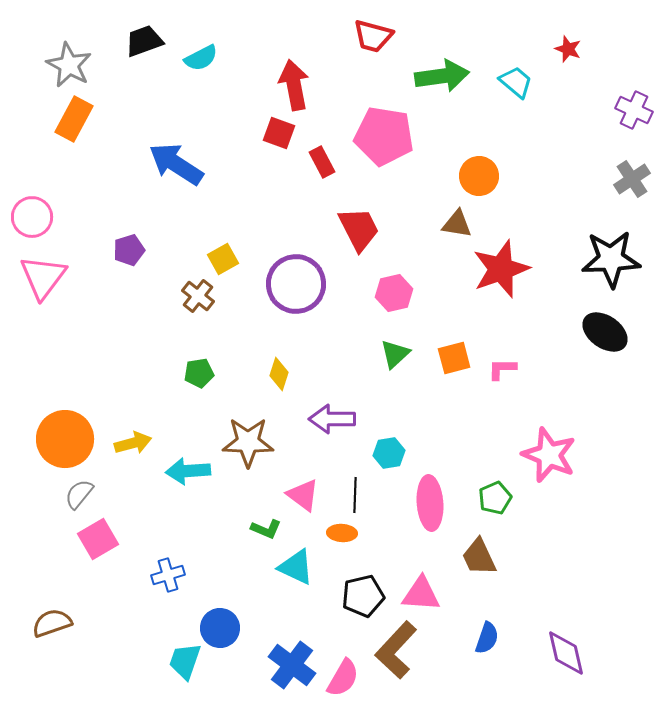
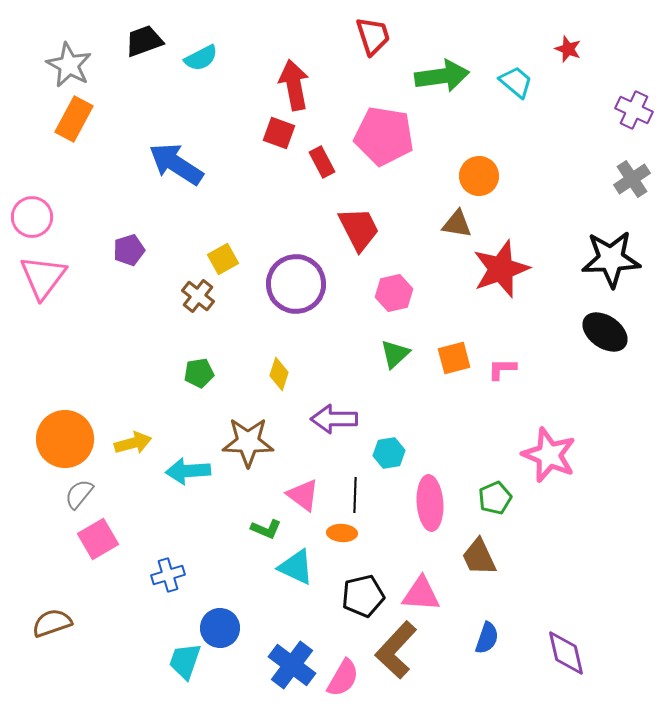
red trapezoid at (373, 36): rotated 123 degrees counterclockwise
purple arrow at (332, 419): moved 2 px right
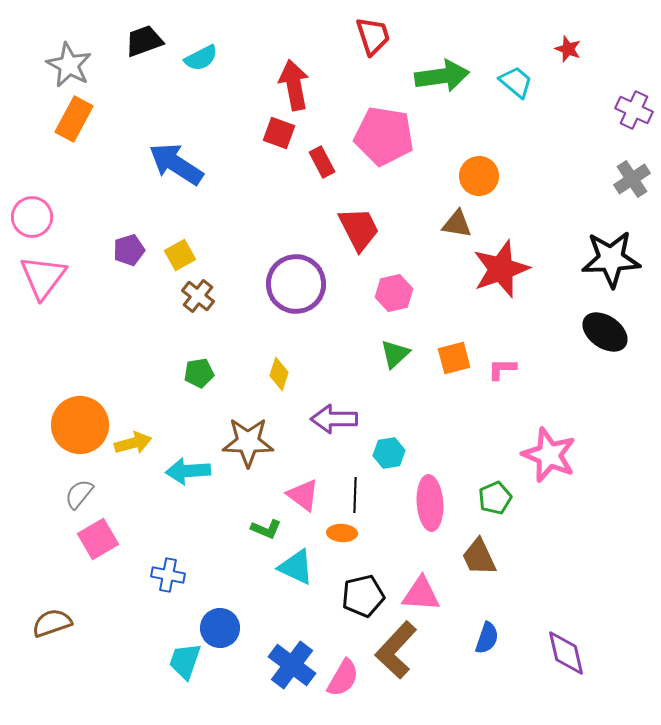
yellow square at (223, 259): moved 43 px left, 4 px up
orange circle at (65, 439): moved 15 px right, 14 px up
blue cross at (168, 575): rotated 28 degrees clockwise
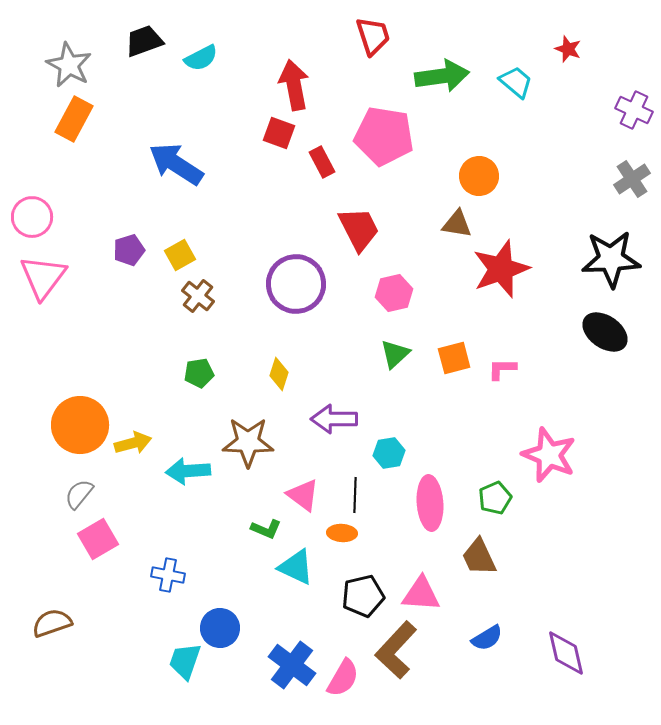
blue semicircle at (487, 638): rotated 40 degrees clockwise
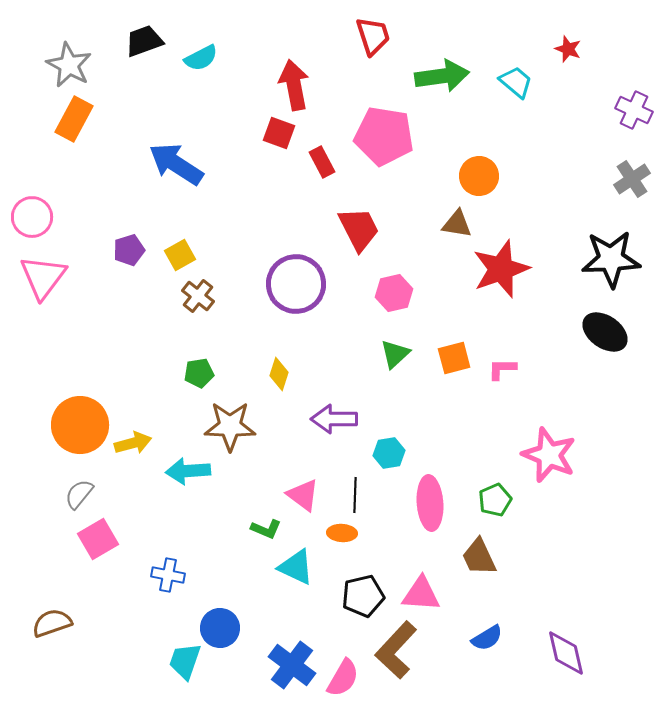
brown star at (248, 442): moved 18 px left, 16 px up
green pentagon at (495, 498): moved 2 px down
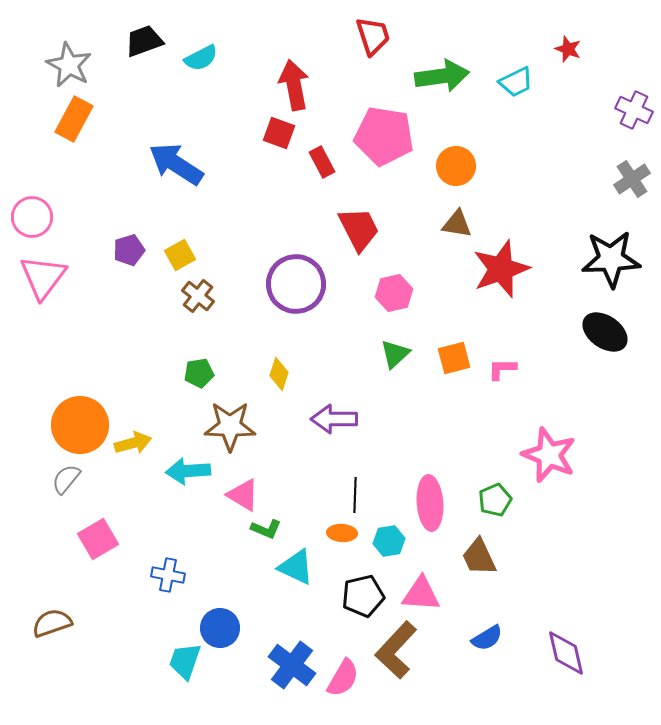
cyan trapezoid at (516, 82): rotated 114 degrees clockwise
orange circle at (479, 176): moved 23 px left, 10 px up
cyan hexagon at (389, 453): moved 88 px down
gray semicircle at (79, 494): moved 13 px left, 15 px up
pink triangle at (303, 495): moved 60 px left; rotated 6 degrees counterclockwise
